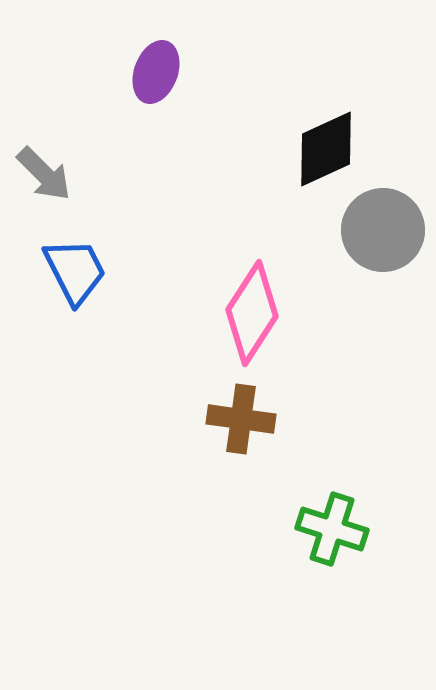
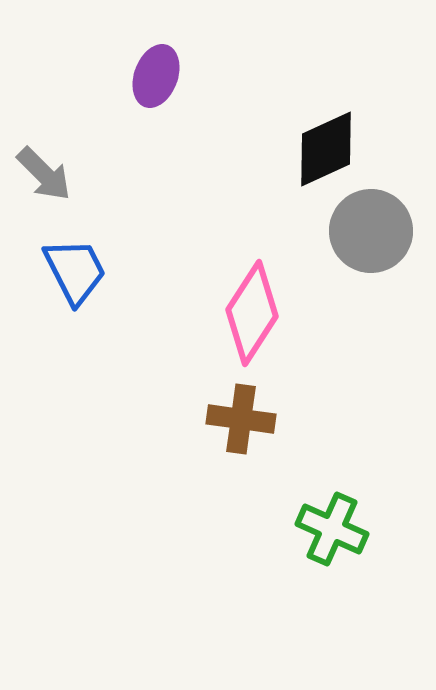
purple ellipse: moved 4 px down
gray circle: moved 12 px left, 1 px down
green cross: rotated 6 degrees clockwise
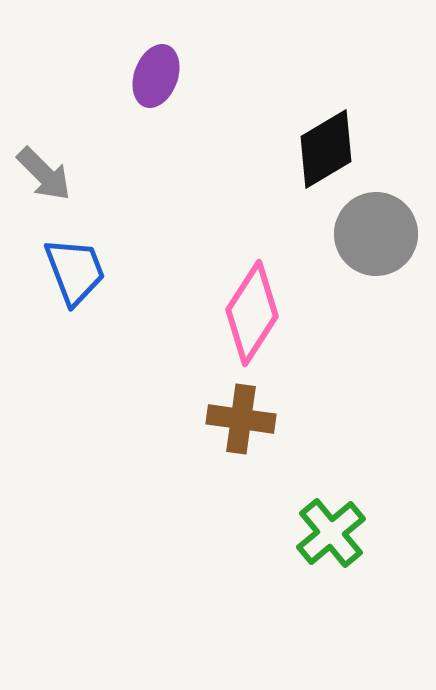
black diamond: rotated 6 degrees counterclockwise
gray circle: moved 5 px right, 3 px down
blue trapezoid: rotated 6 degrees clockwise
green cross: moved 1 px left, 4 px down; rotated 26 degrees clockwise
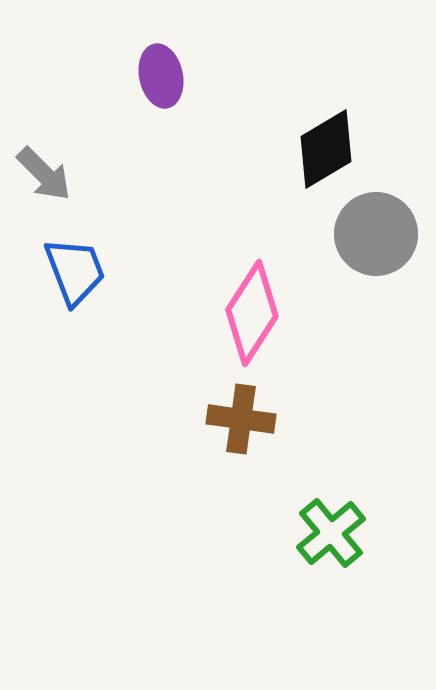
purple ellipse: moved 5 px right; rotated 32 degrees counterclockwise
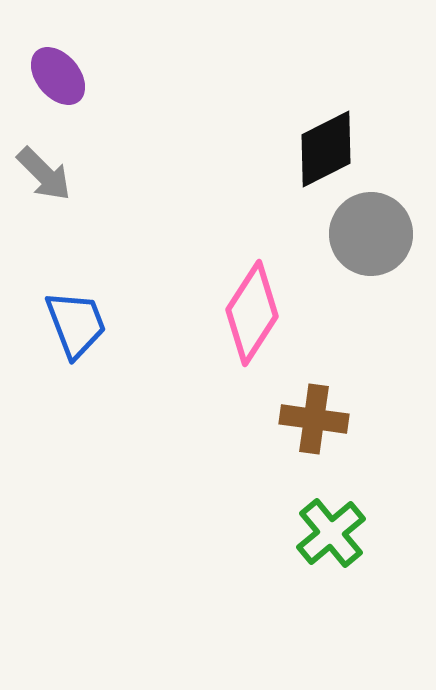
purple ellipse: moved 103 px left; rotated 28 degrees counterclockwise
black diamond: rotated 4 degrees clockwise
gray circle: moved 5 px left
blue trapezoid: moved 1 px right, 53 px down
brown cross: moved 73 px right
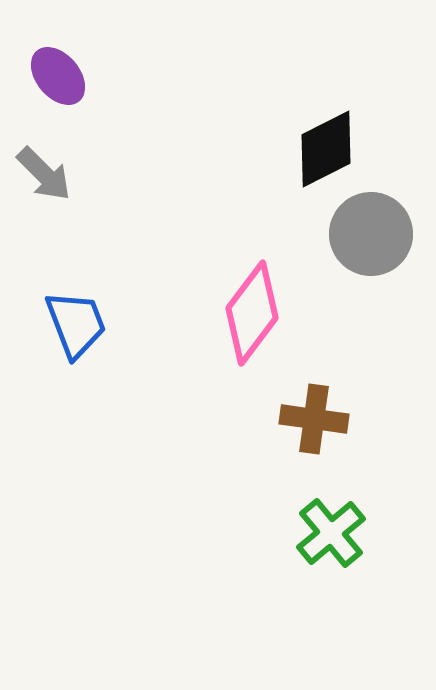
pink diamond: rotated 4 degrees clockwise
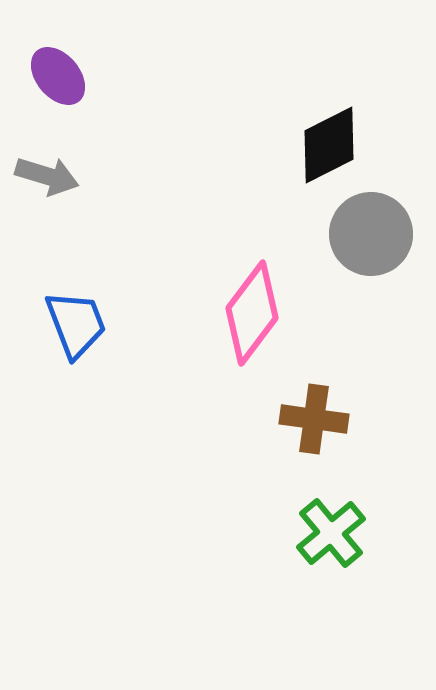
black diamond: moved 3 px right, 4 px up
gray arrow: moved 3 px right, 2 px down; rotated 28 degrees counterclockwise
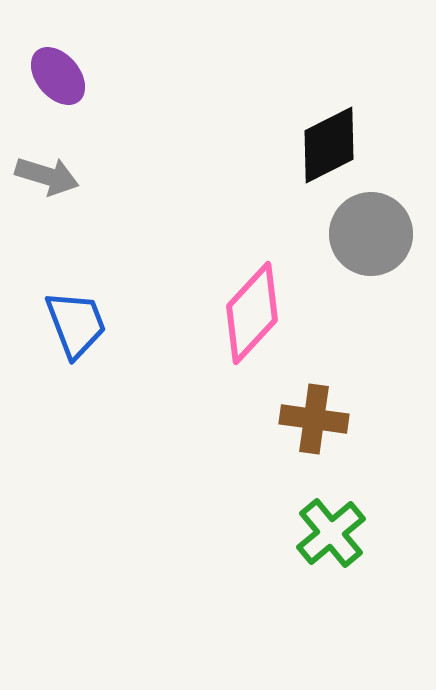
pink diamond: rotated 6 degrees clockwise
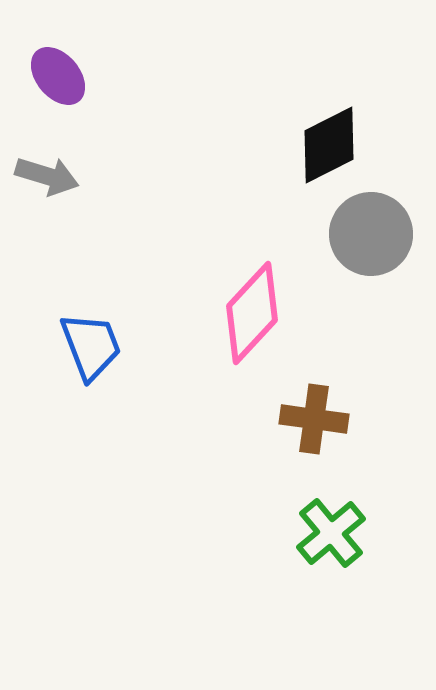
blue trapezoid: moved 15 px right, 22 px down
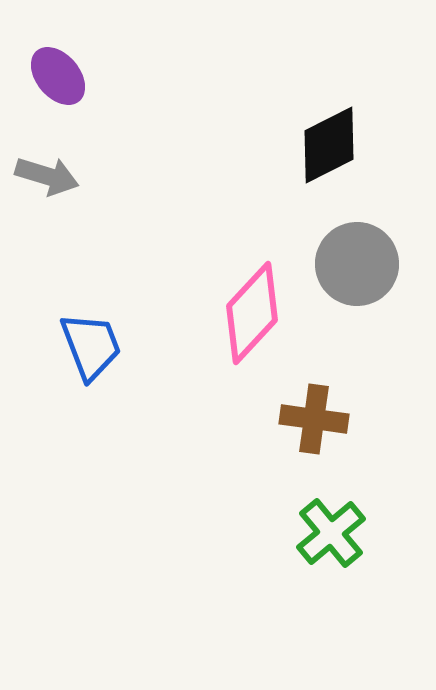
gray circle: moved 14 px left, 30 px down
